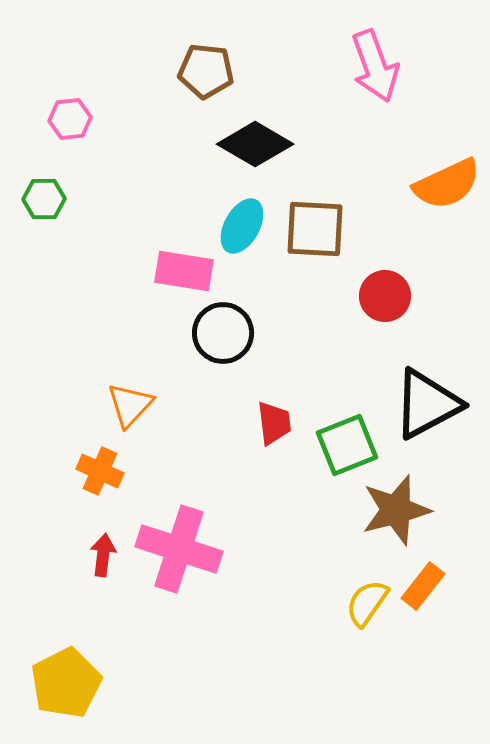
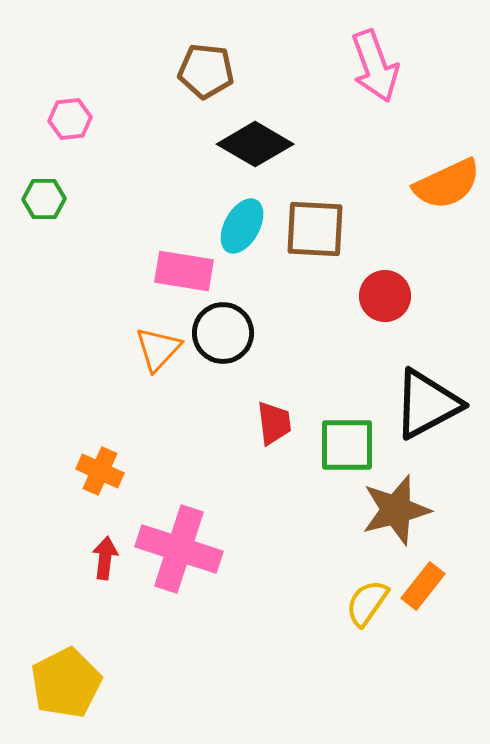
orange triangle: moved 28 px right, 56 px up
green square: rotated 22 degrees clockwise
red arrow: moved 2 px right, 3 px down
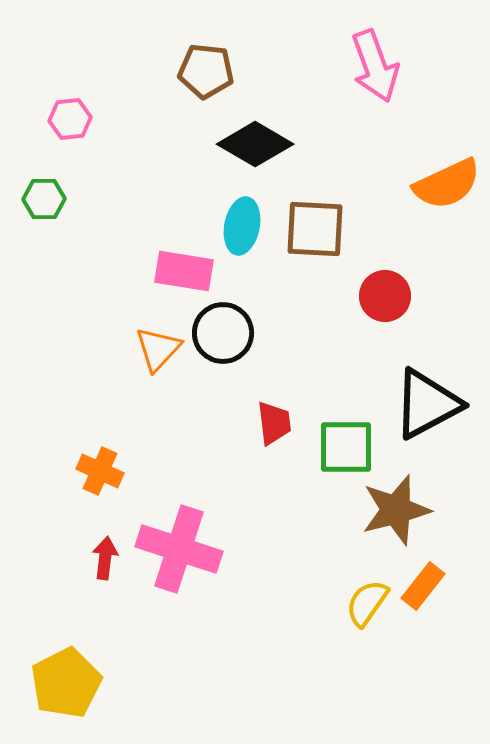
cyan ellipse: rotated 18 degrees counterclockwise
green square: moved 1 px left, 2 px down
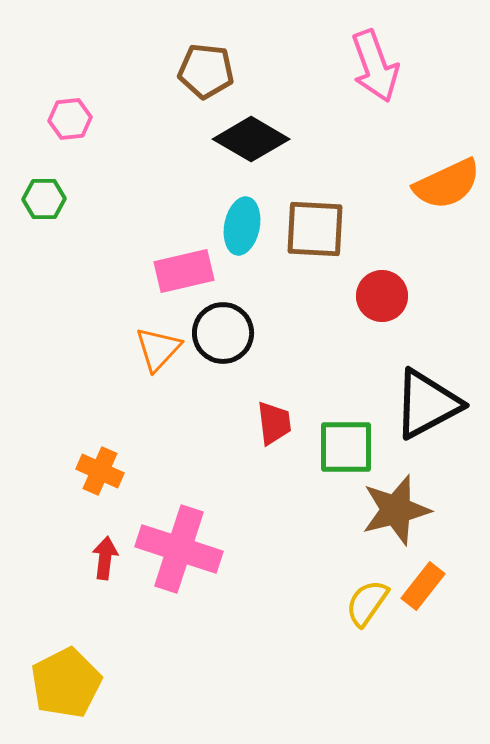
black diamond: moved 4 px left, 5 px up
pink rectangle: rotated 22 degrees counterclockwise
red circle: moved 3 px left
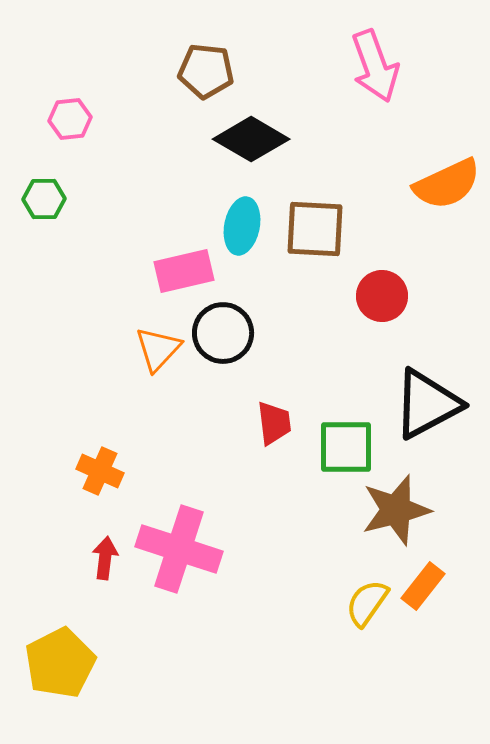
yellow pentagon: moved 6 px left, 20 px up
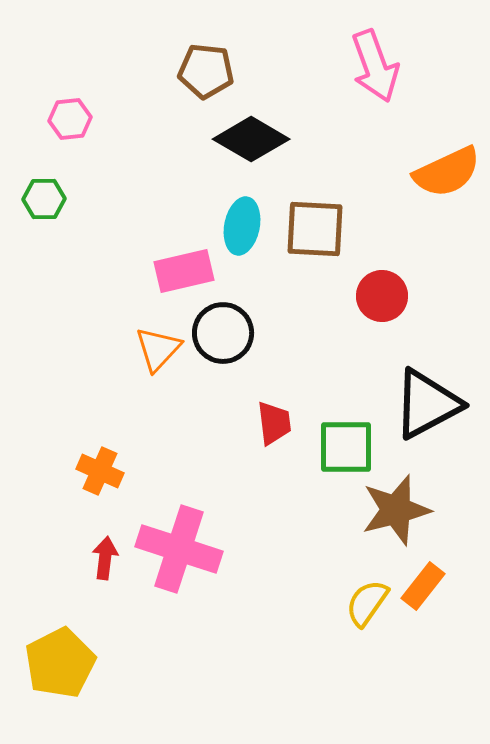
orange semicircle: moved 12 px up
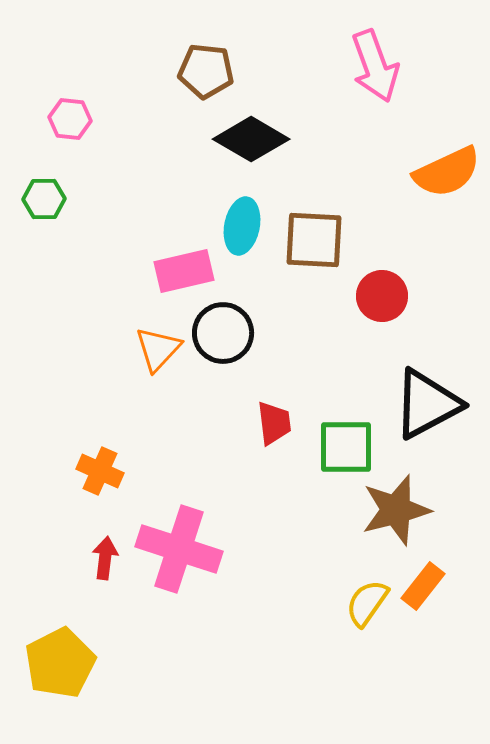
pink hexagon: rotated 12 degrees clockwise
brown square: moved 1 px left, 11 px down
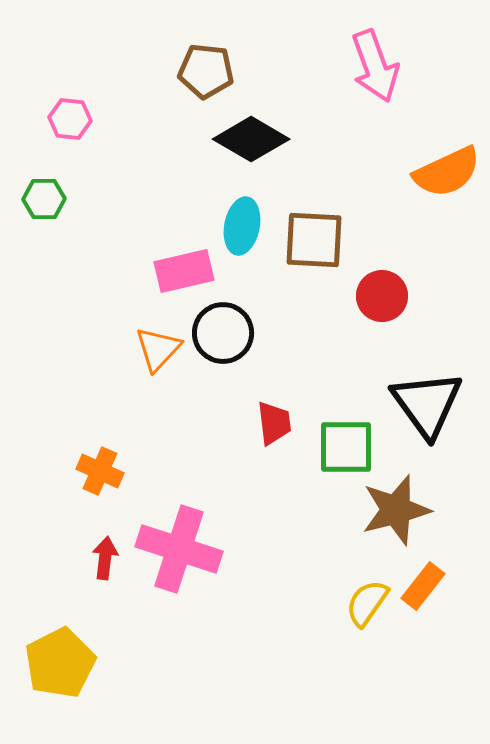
black triangle: rotated 38 degrees counterclockwise
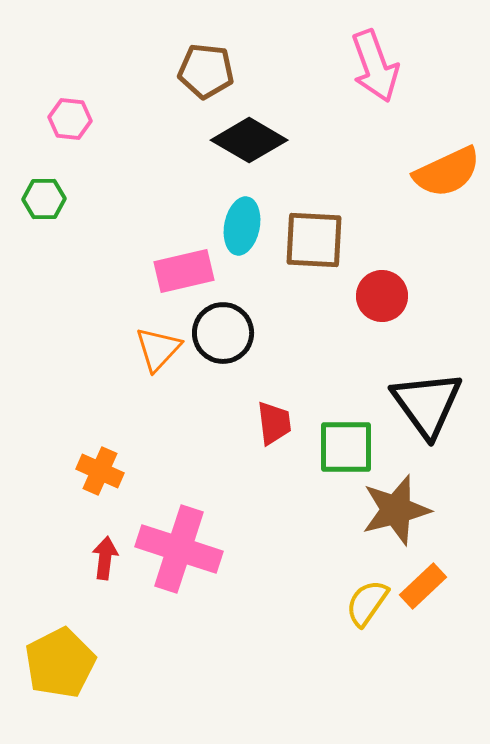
black diamond: moved 2 px left, 1 px down
orange rectangle: rotated 9 degrees clockwise
